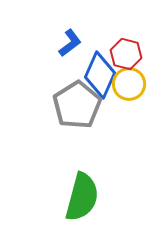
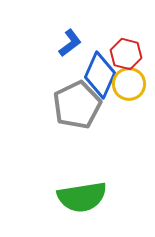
gray pentagon: rotated 6 degrees clockwise
green semicircle: rotated 66 degrees clockwise
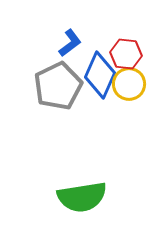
red hexagon: rotated 8 degrees counterclockwise
gray pentagon: moved 19 px left, 19 px up
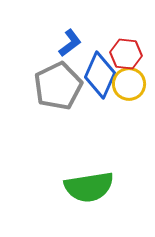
green semicircle: moved 7 px right, 10 px up
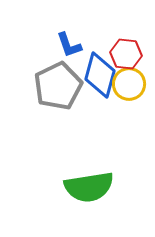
blue L-shape: moved 1 px left, 2 px down; rotated 108 degrees clockwise
blue diamond: rotated 9 degrees counterclockwise
